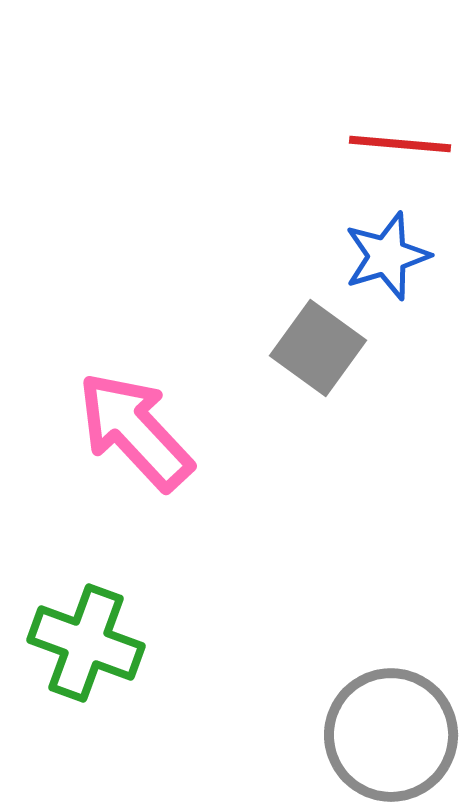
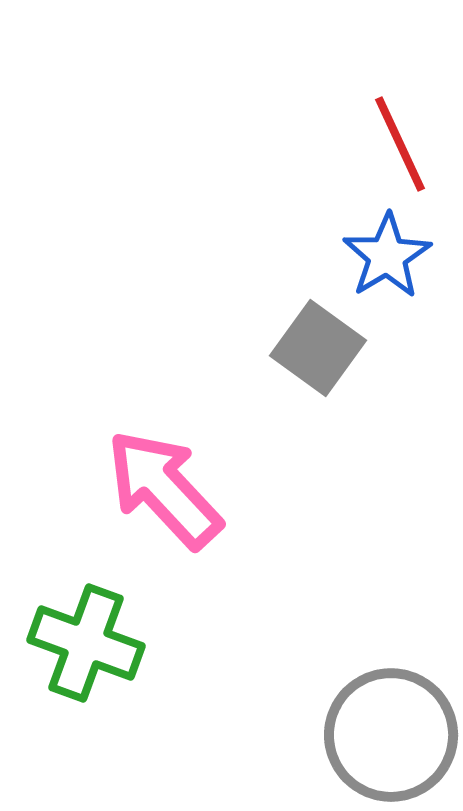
red line: rotated 60 degrees clockwise
blue star: rotated 14 degrees counterclockwise
pink arrow: moved 29 px right, 58 px down
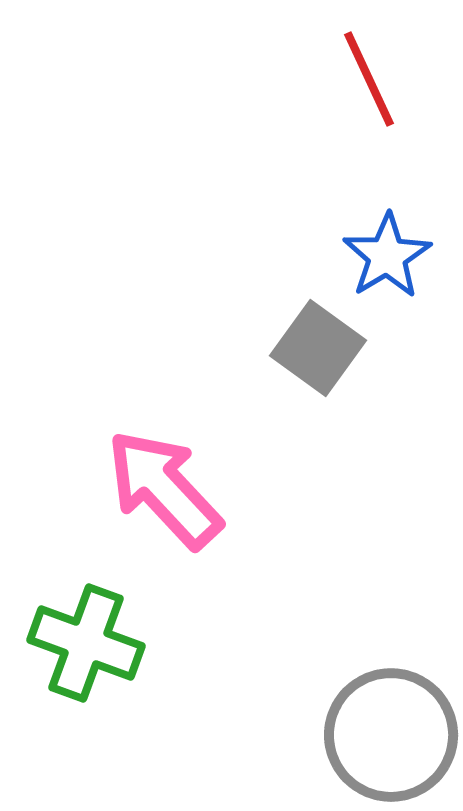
red line: moved 31 px left, 65 px up
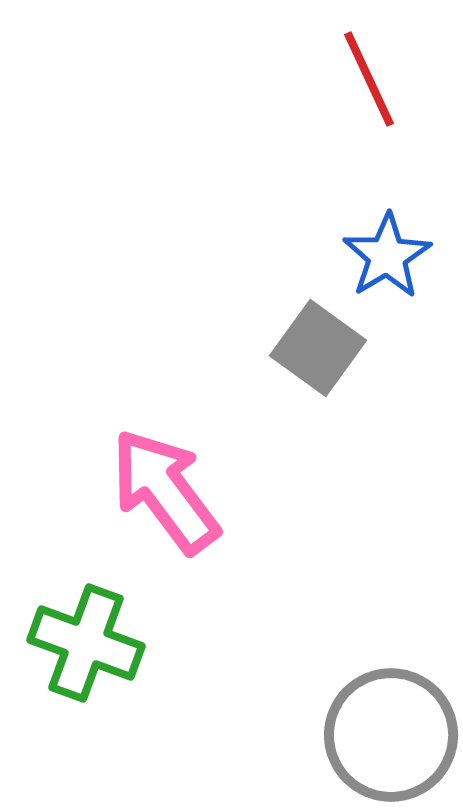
pink arrow: moved 1 px right, 2 px down; rotated 6 degrees clockwise
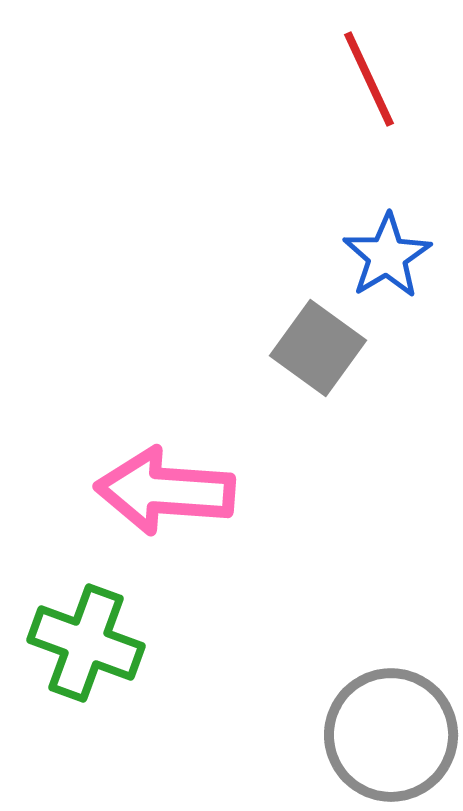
pink arrow: rotated 49 degrees counterclockwise
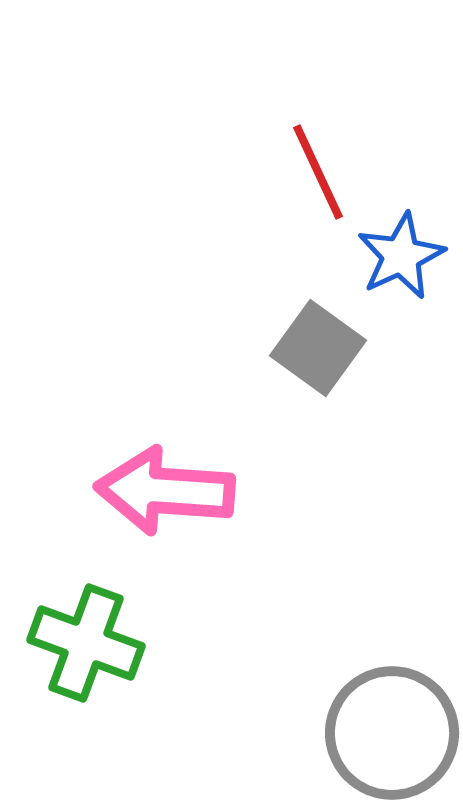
red line: moved 51 px left, 93 px down
blue star: moved 14 px right; rotated 6 degrees clockwise
gray circle: moved 1 px right, 2 px up
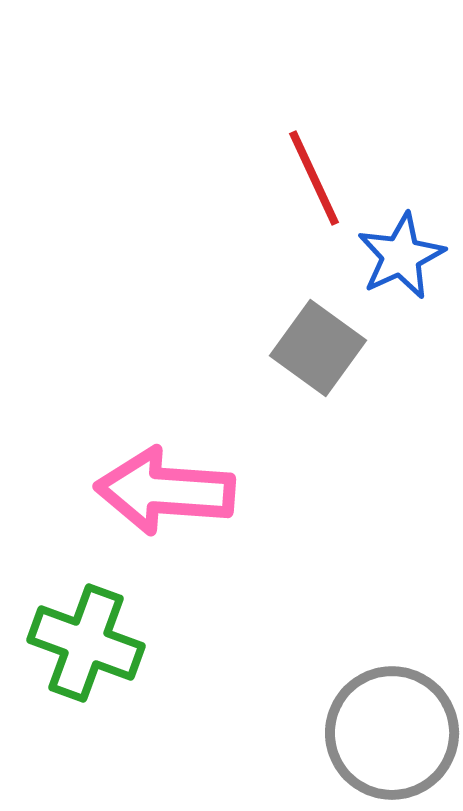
red line: moved 4 px left, 6 px down
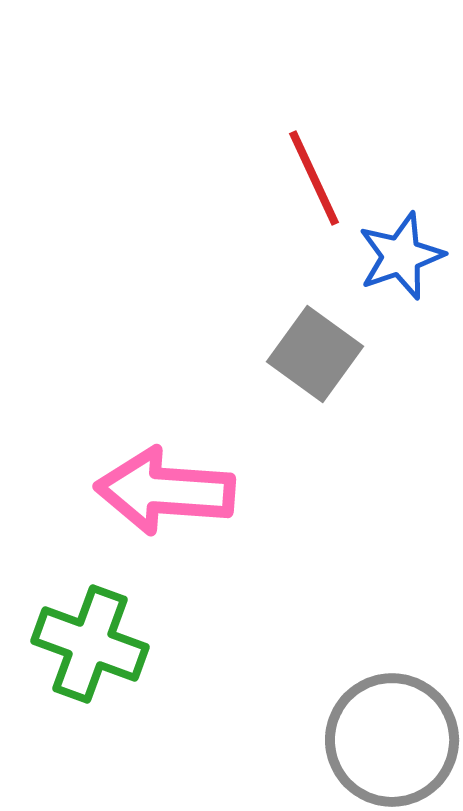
blue star: rotated 6 degrees clockwise
gray square: moved 3 px left, 6 px down
green cross: moved 4 px right, 1 px down
gray circle: moved 7 px down
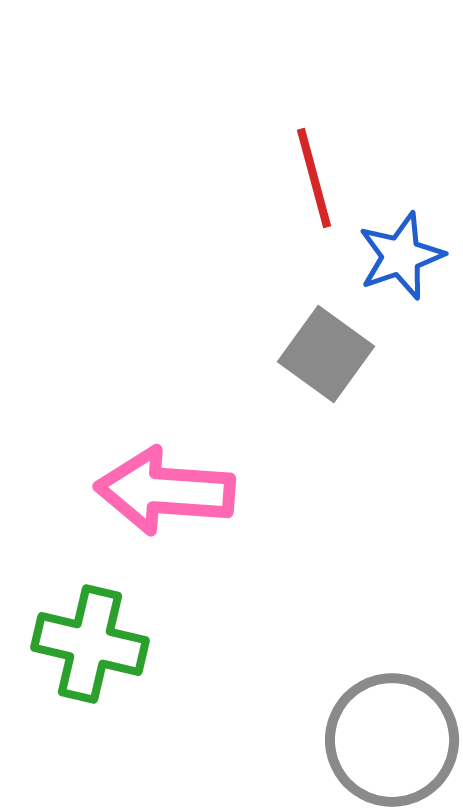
red line: rotated 10 degrees clockwise
gray square: moved 11 px right
green cross: rotated 7 degrees counterclockwise
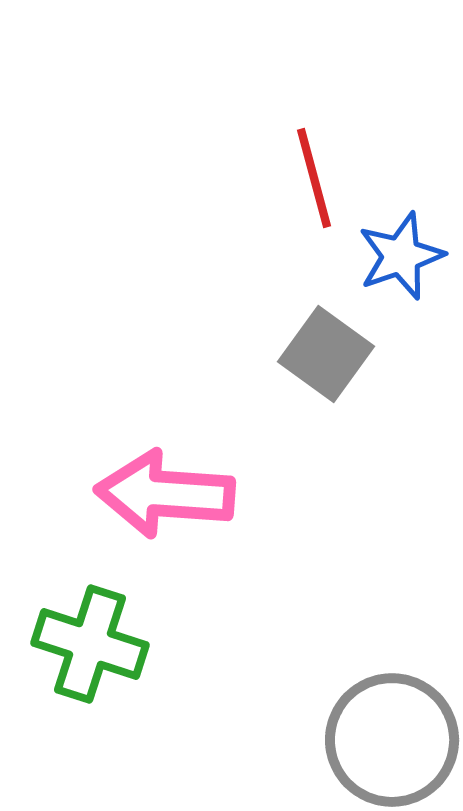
pink arrow: moved 3 px down
green cross: rotated 5 degrees clockwise
